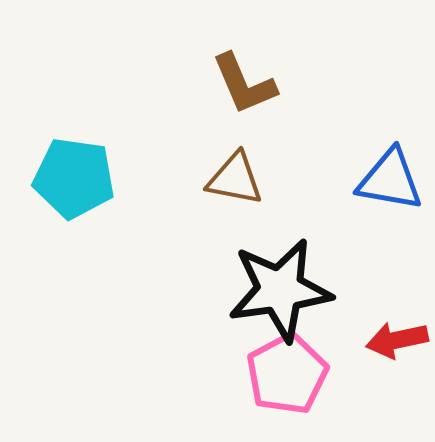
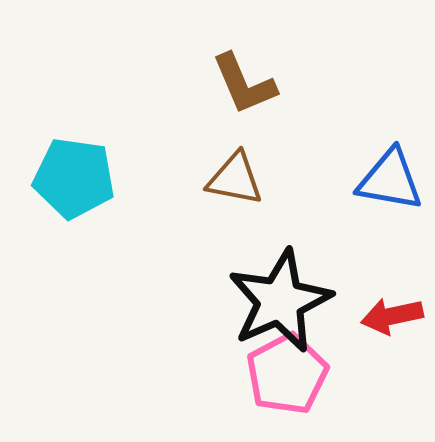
black star: moved 11 px down; rotated 16 degrees counterclockwise
red arrow: moved 5 px left, 24 px up
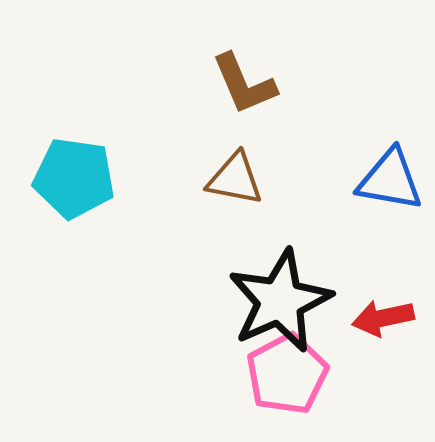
red arrow: moved 9 px left, 2 px down
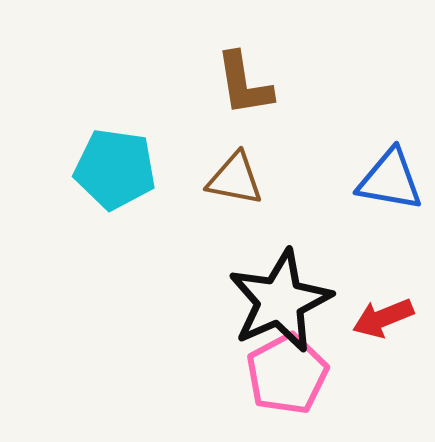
brown L-shape: rotated 14 degrees clockwise
cyan pentagon: moved 41 px right, 9 px up
red arrow: rotated 10 degrees counterclockwise
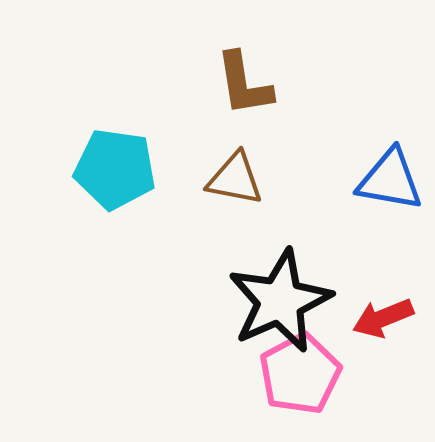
pink pentagon: moved 13 px right
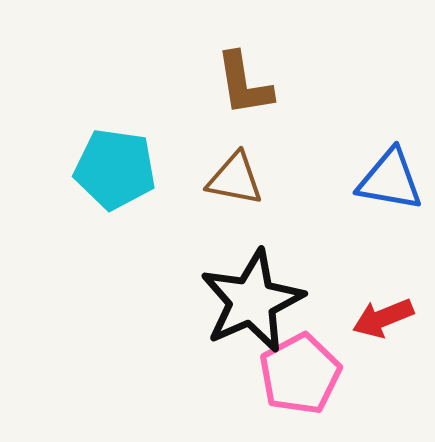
black star: moved 28 px left
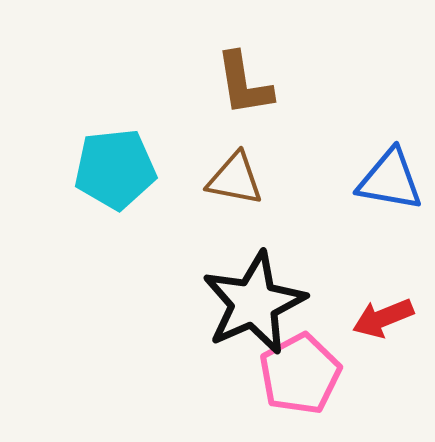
cyan pentagon: rotated 14 degrees counterclockwise
black star: moved 2 px right, 2 px down
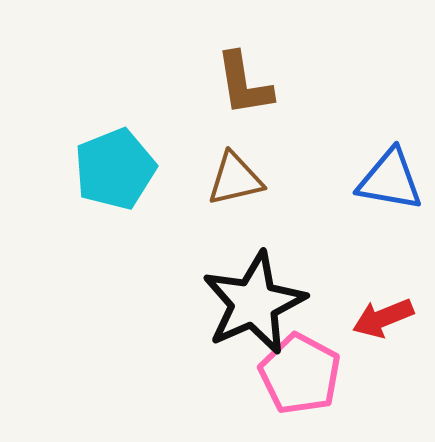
cyan pentagon: rotated 16 degrees counterclockwise
brown triangle: rotated 24 degrees counterclockwise
pink pentagon: rotated 16 degrees counterclockwise
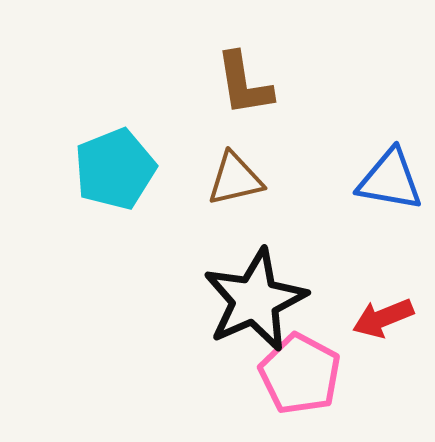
black star: moved 1 px right, 3 px up
